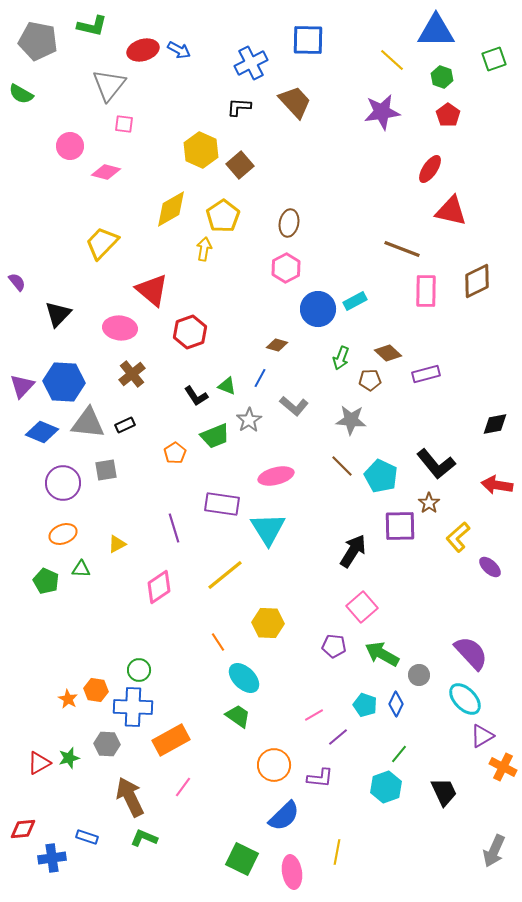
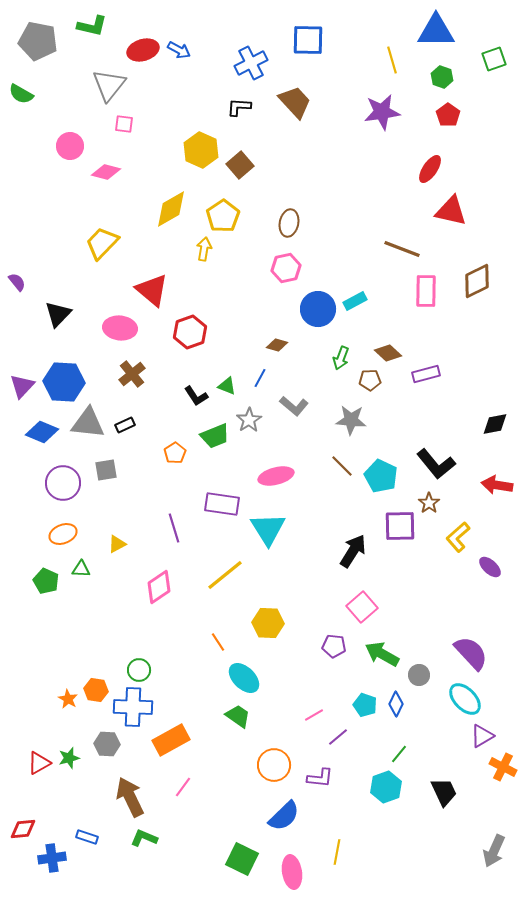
yellow line at (392, 60): rotated 32 degrees clockwise
pink hexagon at (286, 268): rotated 16 degrees clockwise
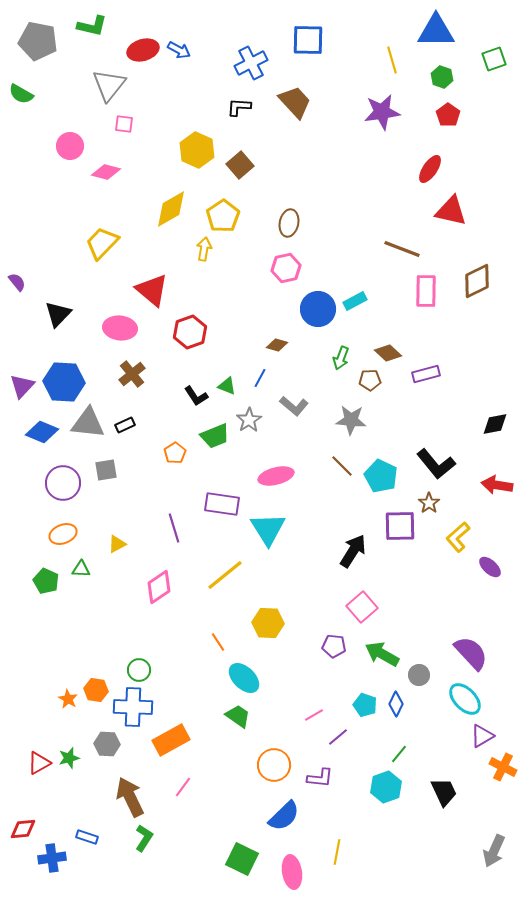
yellow hexagon at (201, 150): moved 4 px left
green L-shape at (144, 838): rotated 100 degrees clockwise
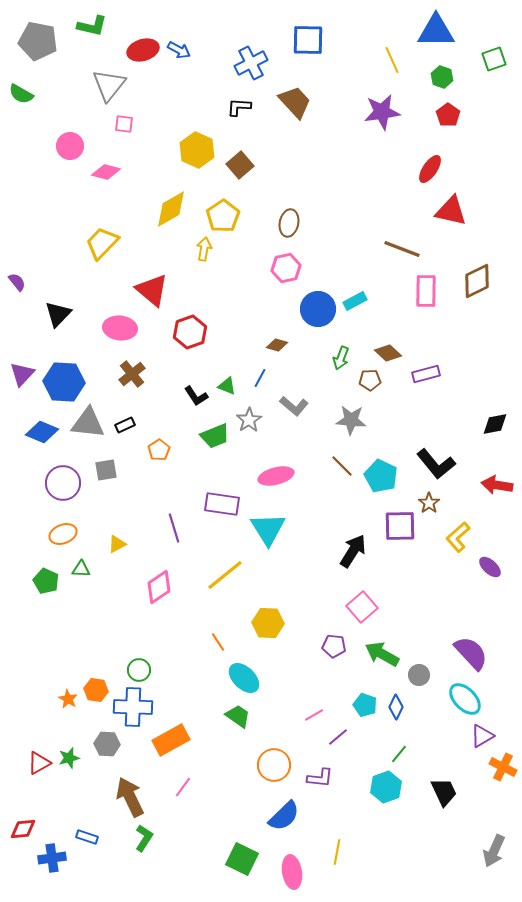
yellow line at (392, 60): rotated 8 degrees counterclockwise
purple triangle at (22, 386): moved 12 px up
orange pentagon at (175, 453): moved 16 px left, 3 px up
blue diamond at (396, 704): moved 3 px down
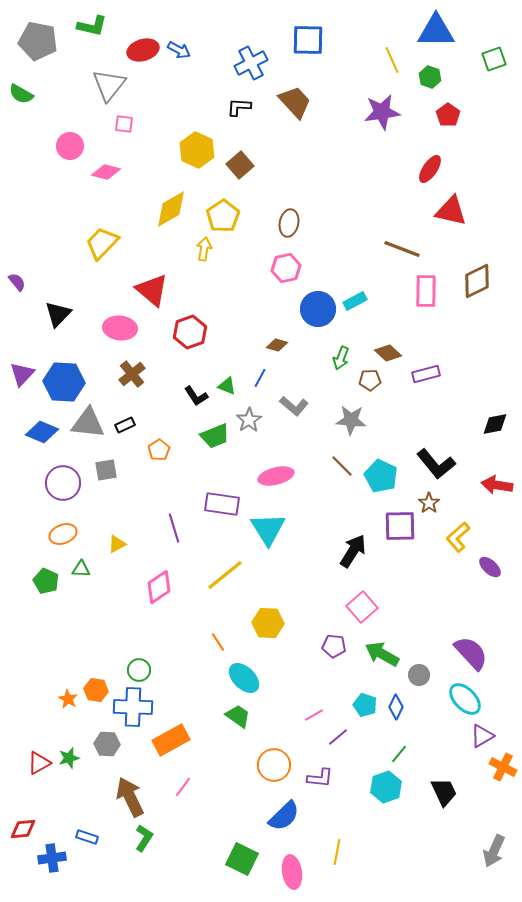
green hexagon at (442, 77): moved 12 px left
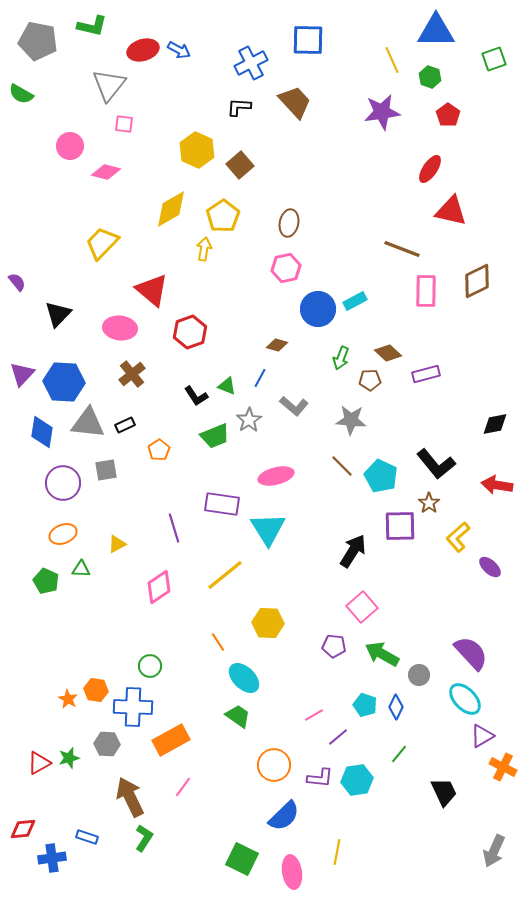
blue diamond at (42, 432): rotated 76 degrees clockwise
green circle at (139, 670): moved 11 px right, 4 px up
cyan hexagon at (386, 787): moved 29 px left, 7 px up; rotated 12 degrees clockwise
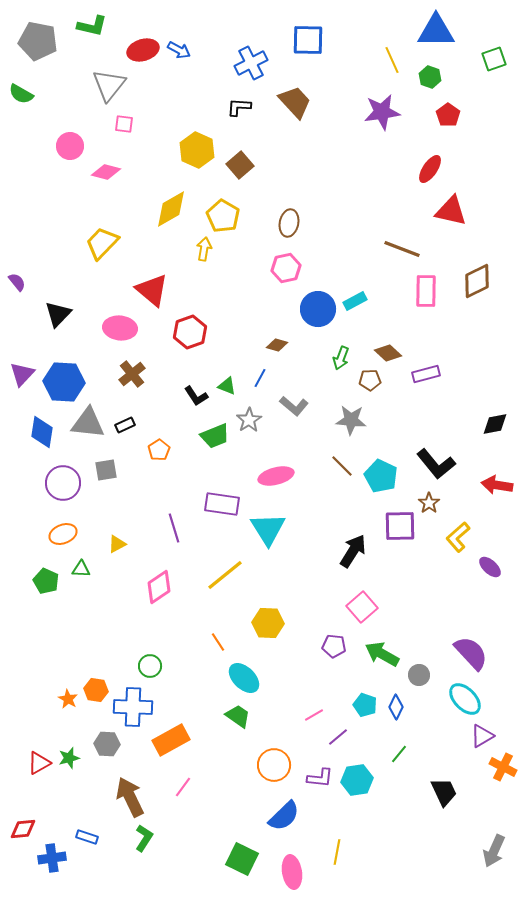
yellow pentagon at (223, 216): rotated 8 degrees counterclockwise
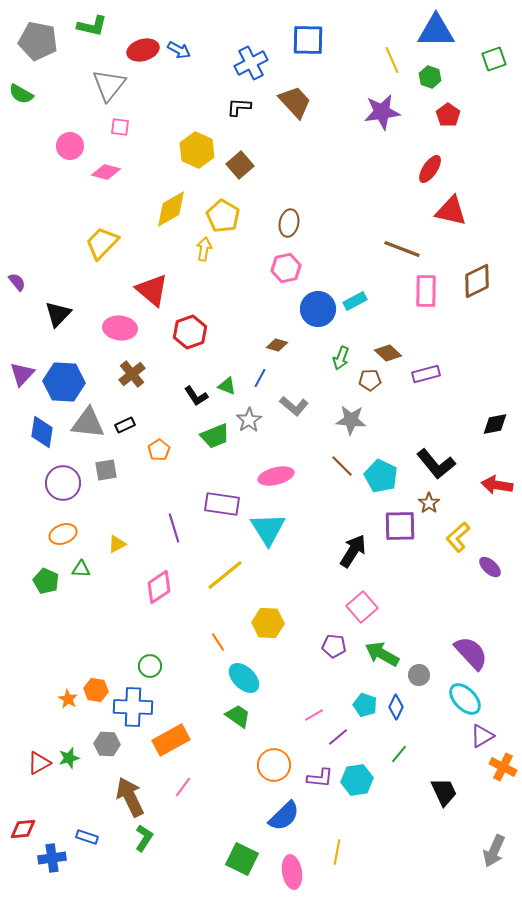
pink square at (124, 124): moved 4 px left, 3 px down
